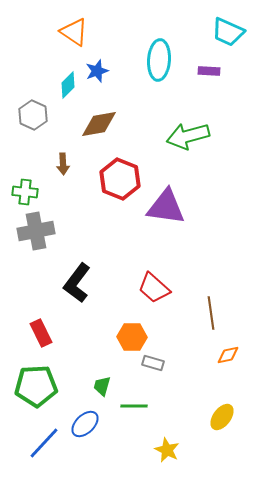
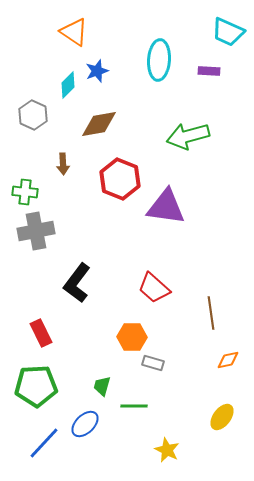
orange diamond: moved 5 px down
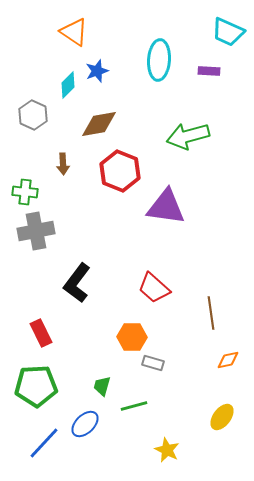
red hexagon: moved 8 px up
green line: rotated 16 degrees counterclockwise
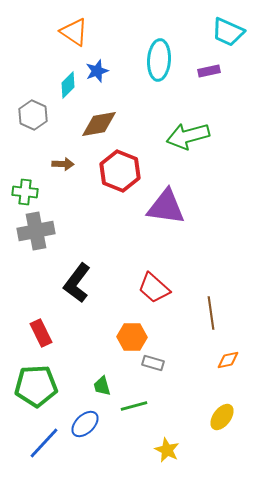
purple rectangle: rotated 15 degrees counterclockwise
brown arrow: rotated 85 degrees counterclockwise
green trapezoid: rotated 30 degrees counterclockwise
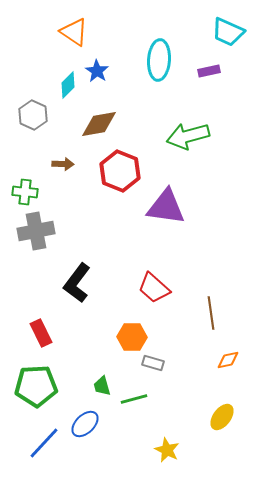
blue star: rotated 20 degrees counterclockwise
green line: moved 7 px up
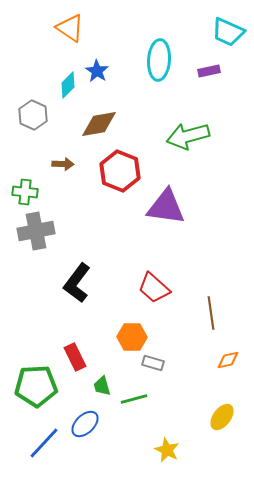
orange triangle: moved 4 px left, 4 px up
red rectangle: moved 34 px right, 24 px down
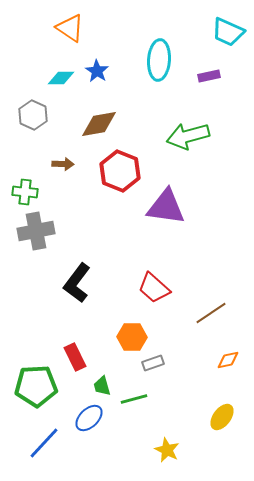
purple rectangle: moved 5 px down
cyan diamond: moved 7 px left, 7 px up; rotated 44 degrees clockwise
brown line: rotated 64 degrees clockwise
gray rectangle: rotated 35 degrees counterclockwise
blue ellipse: moved 4 px right, 6 px up
